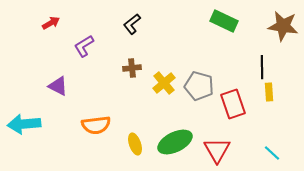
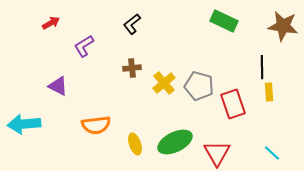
red triangle: moved 3 px down
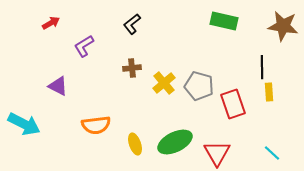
green rectangle: rotated 12 degrees counterclockwise
cyan arrow: rotated 148 degrees counterclockwise
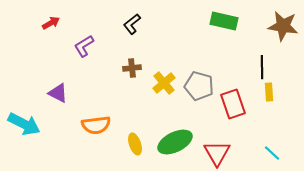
purple triangle: moved 7 px down
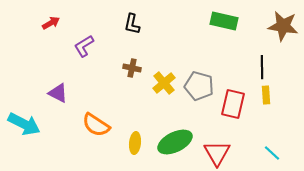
black L-shape: rotated 40 degrees counterclockwise
brown cross: rotated 18 degrees clockwise
yellow rectangle: moved 3 px left, 3 px down
red rectangle: rotated 32 degrees clockwise
orange semicircle: rotated 40 degrees clockwise
yellow ellipse: moved 1 px up; rotated 25 degrees clockwise
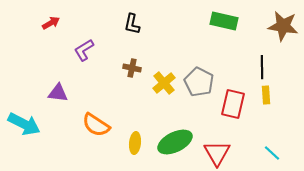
purple L-shape: moved 4 px down
gray pentagon: moved 4 px up; rotated 12 degrees clockwise
purple triangle: rotated 20 degrees counterclockwise
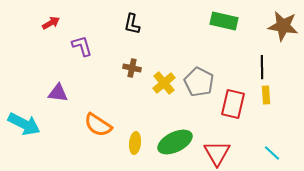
purple L-shape: moved 2 px left, 4 px up; rotated 105 degrees clockwise
orange semicircle: moved 2 px right
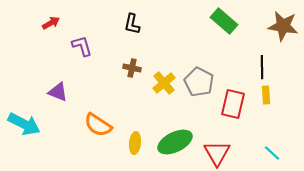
green rectangle: rotated 28 degrees clockwise
purple triangle: moved 1 px up; rotated 15 degrees clockwise
